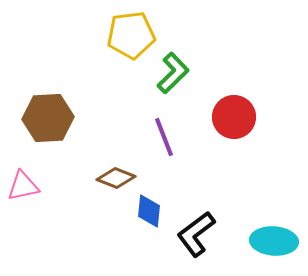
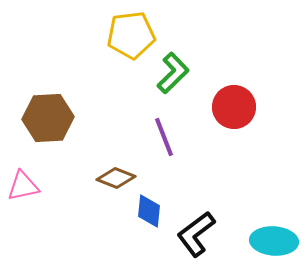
red circle: moved 10 px up
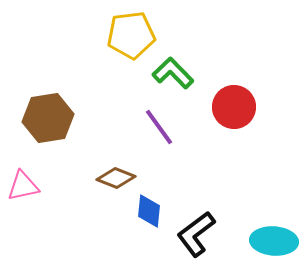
green L-shape: rotated 90 degrees counterclockwise
brown hexagon: rotated 6 degrees counterclockwise
purple line: moved 5 px left, 10 px up; rotated 15 degrees counterclockwise
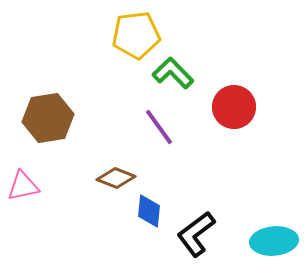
yellow pentagon: moved 5 px right
cyan ellipse: rotated 9 degrees counterclockwise
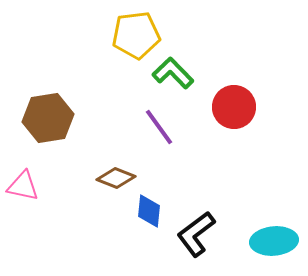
pink triangle: rotated 24 degrees clockwise
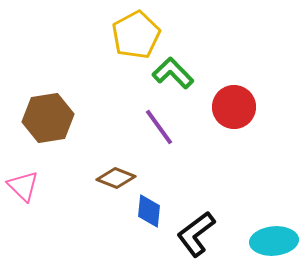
yellow pentagon: rotated 21 degrees counterclockwise
pink triangle: rotated 32 degrees clockwise
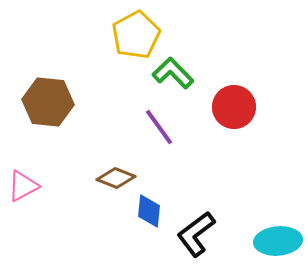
brown hexagon: moved 16 px up; rotated 15 degrees clockwise
pink triangle: rotated 48 degrees clockwise
cyan ellipse: moved 4 px right
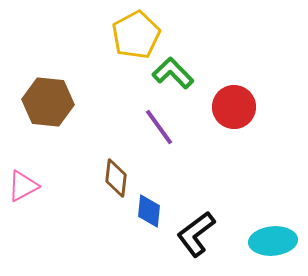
brown diamond: rotated 75 degrees clockwise
cyan ellipse: moved 5 px left
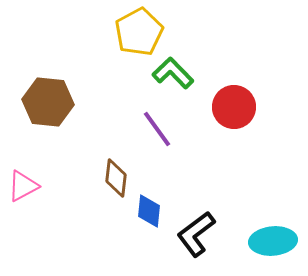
yellow pentagon: moved 3 px right, 3 px up
purple line: moved 2 px left, 2 px down
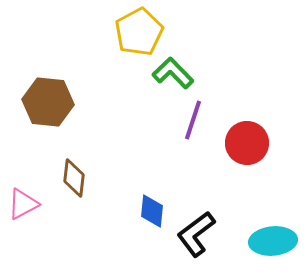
red circle: moved 13 px right, 36 px down
purple line: moved 36 px right, 9 px up; rotated 54 degrees clockwise
brown diamond: moved 42 px left
pink triangle: moved 18 px down
blue diamond: moved 3 px right
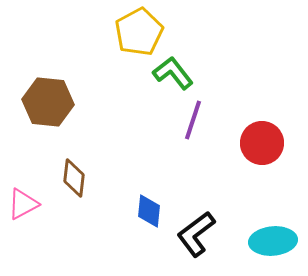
green L-shape: rotated 6 degrees clockwise
red circle: moved 15 px right
blue diamond: moved 3 px left
